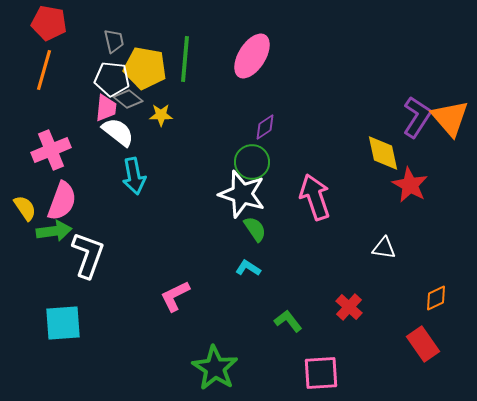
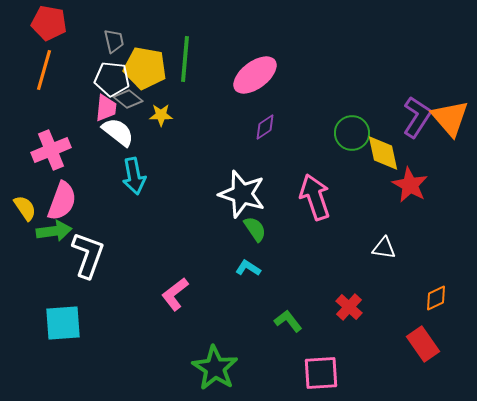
pink ellipse: moved 3 px right, 19 px down; rotated 21 degrees clockwise
green circle: moved 100 px right, 29 px up
pink L-shape: moved 2 px up; rotated 12 degrees counterclockwise
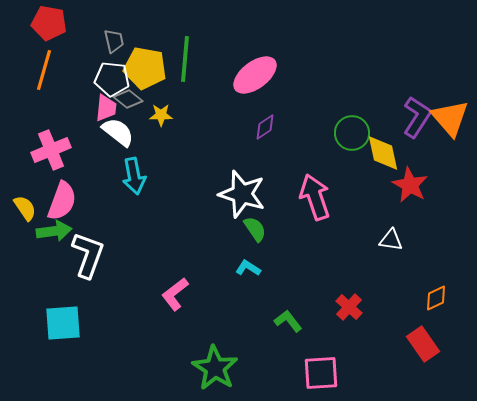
white triangle: moved 7 px right, 8 px up
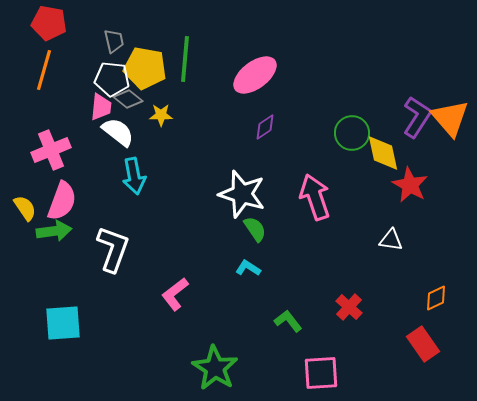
pink trapezoid: moved 5 px left, 1 px up
white L-shape: moved 25 px right, 6 px up
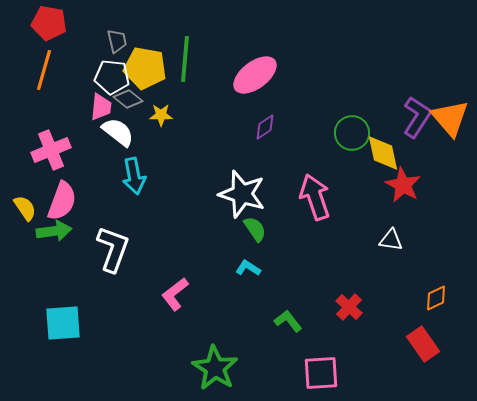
gray trapezoid: moved 3 px right
white pentagon: moved 2 px up
red star: moved 7 px left
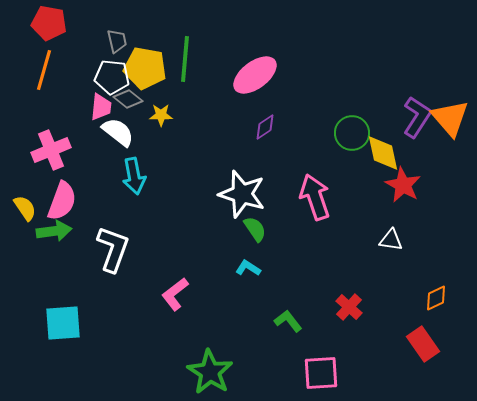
green star: moved 5 px left, 4 px down
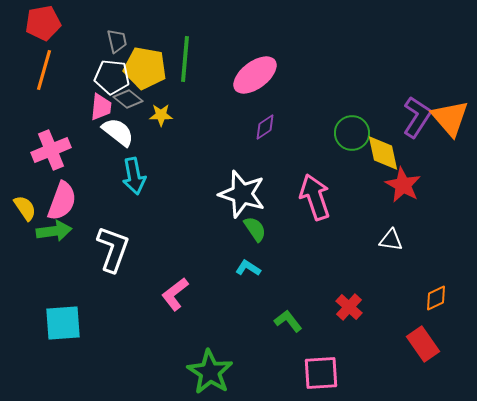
red pentagon: moved 6 px left; rotated 20 degrees counterclockwise
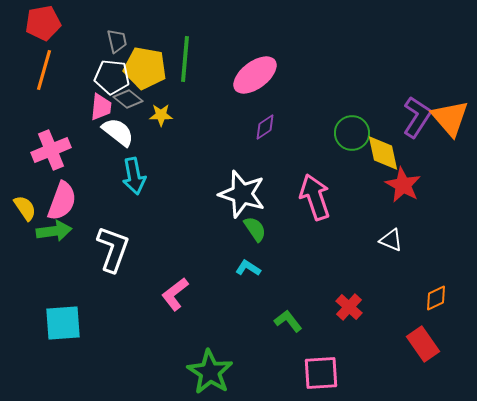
white triangle: rotated 15 degrees clockwise
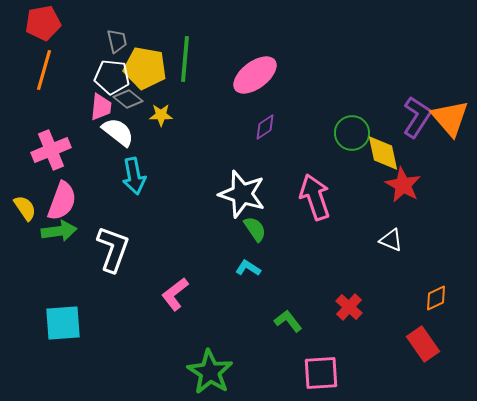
green arrow: moved 5 px right
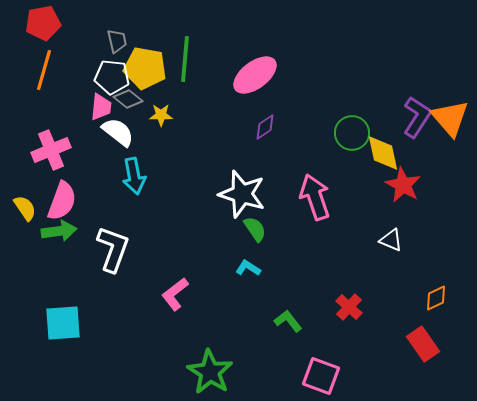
pink square: moved 3 px down; rotated 24 degrees clockwise
